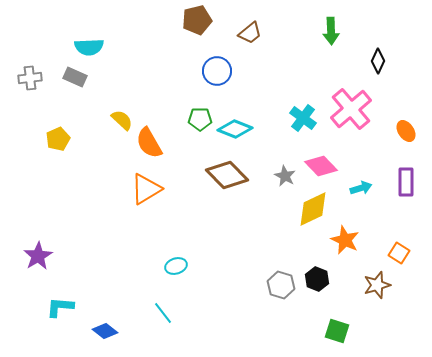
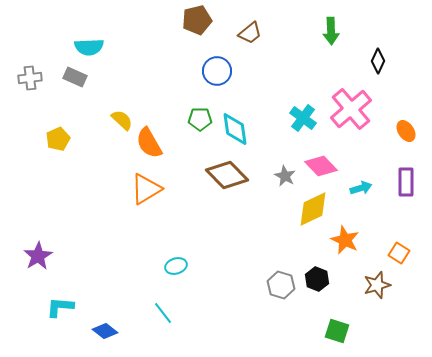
cyan diamond: rotated 60 degrees clockwise
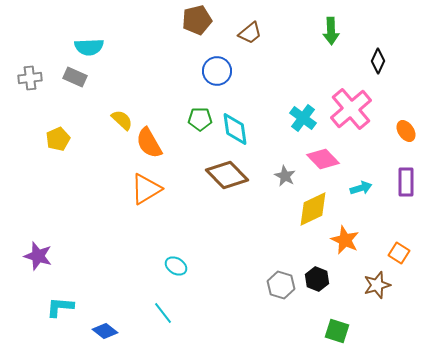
pink diamond: moved 2 px right, 7 px up
purple star: rotated 24 degrees counterclockwise
cyan ellipse: rotated 50 degrees clockwise
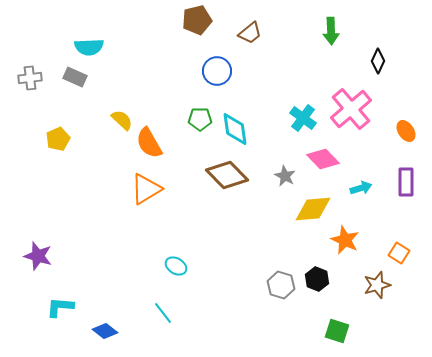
yellow diamond: rotated 21 degrees clockwise
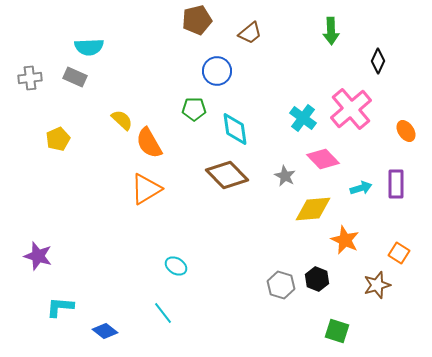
green pentagon: moved 6 px left, 10 px up
purple rectangle: moved 10 px left, 2 px down
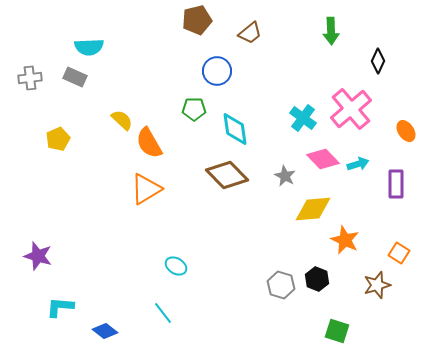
cyan arrow: moved 3 px left, 24 px up
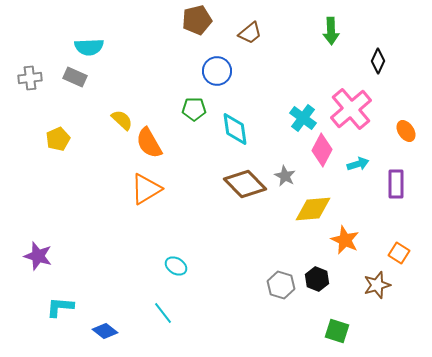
pink diamond: moved 1 px left, 9 px up; rotated 72 degrees clockwise
brown diamond: moved 18 px right, 9 px down
